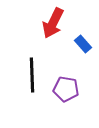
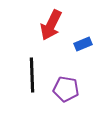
red arrow: moved 2 px left, 2 px down
blue rectangle: rotated 72 degrees counterclockwise
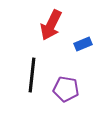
black line: rotated 8 degrees clockwise
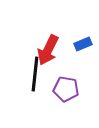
red arrow: moved 3 px left, 25 px down
black line: moved 3 px right, 1 px up
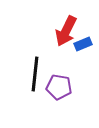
red arrow: moved 18 px right, 19 px up
purple pentagon: moved 7 px left, 2 px up
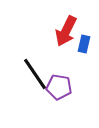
blue rectangle: moved 1 px right; rotated 54 degrees counterclockwise
black line: rotated 40 degrees counterclockwise
